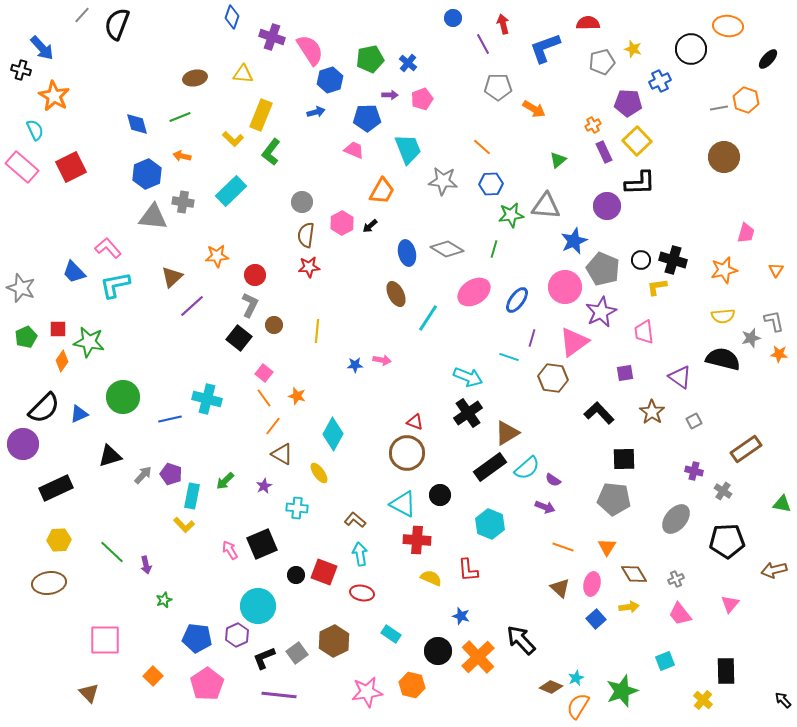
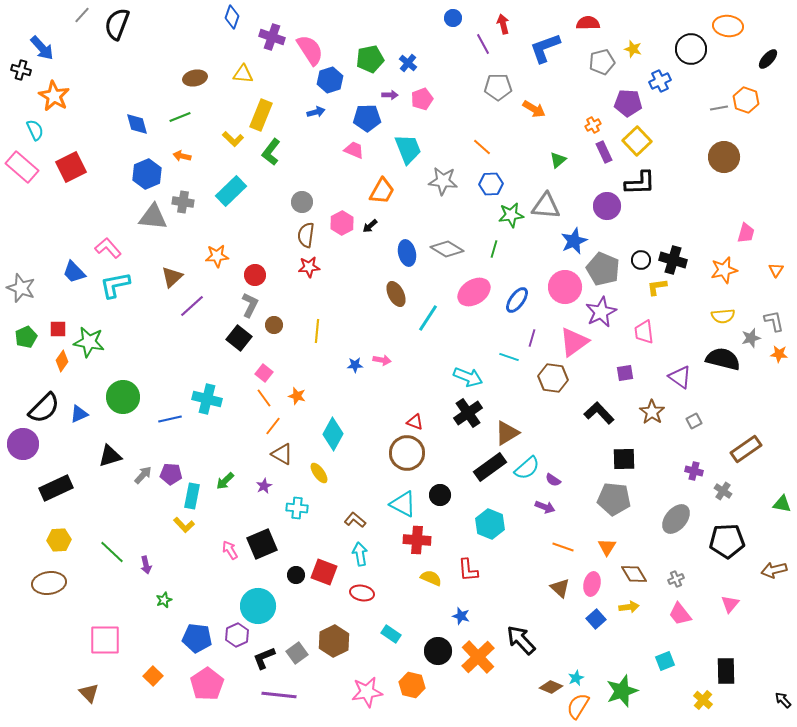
purple pentagon at (171, 474): rotated 15 degrees counterclockwise
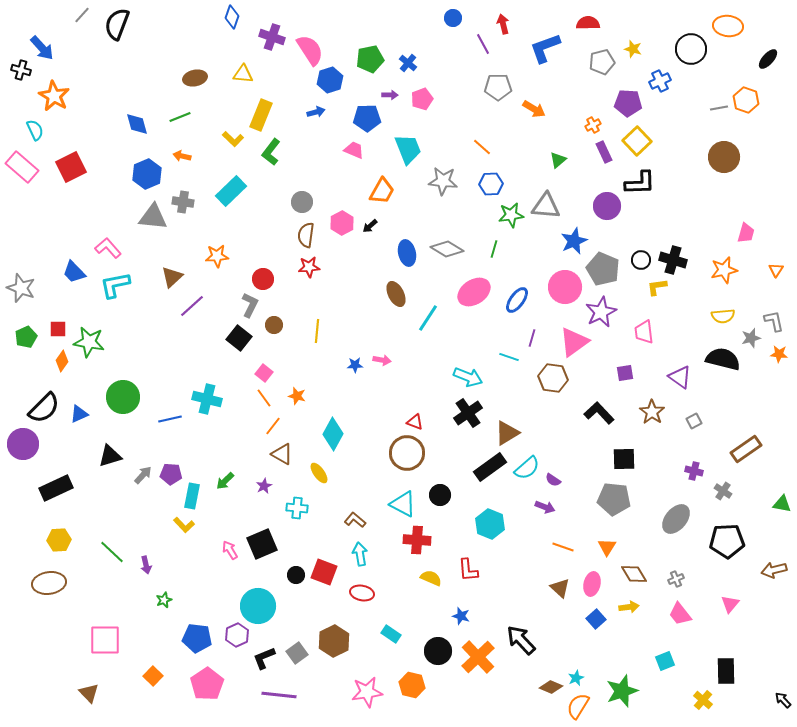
red circle at (255, 275): moved 8 px right, 4 px down
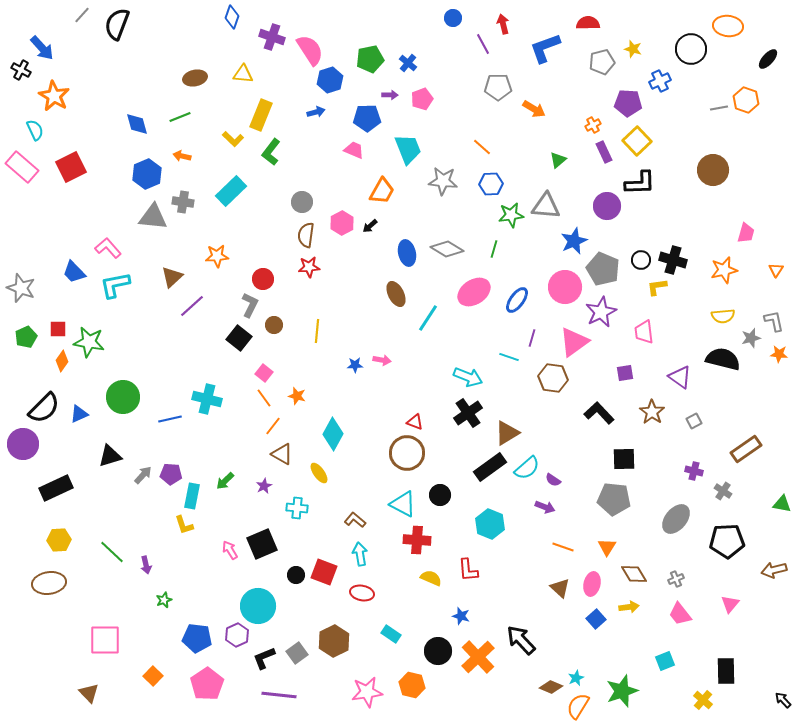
black cross at (21, 70): rotated 12 degrees clockwise
brown circle at (724, 157): moved 11 px left, 13 px down
yellow L-shape at (184, 525): rotated 25 degrees clockwise
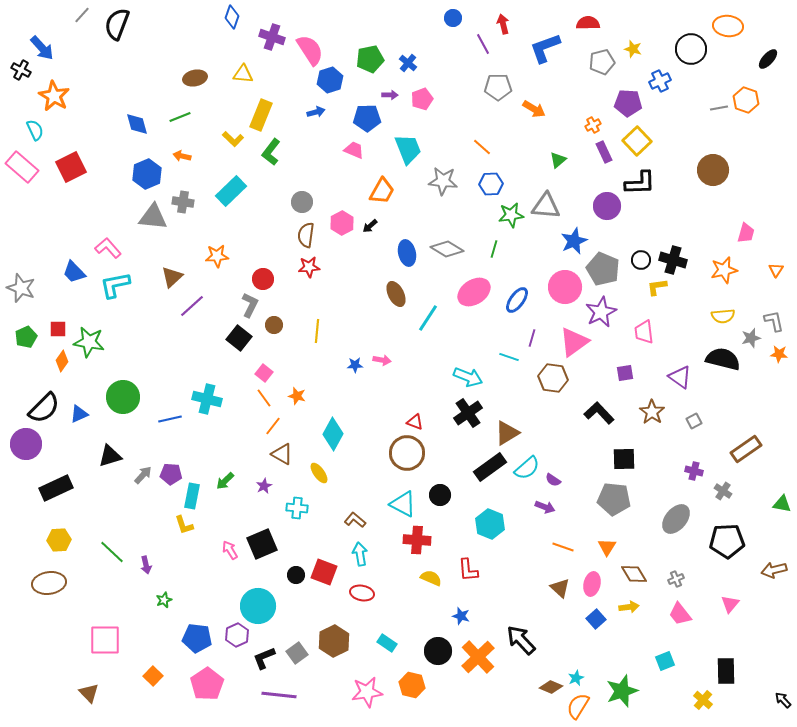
purple circle at (23, 444): moved 3 px right
cyan rectangle at (391, 634): moved 4 px left, 9 px down
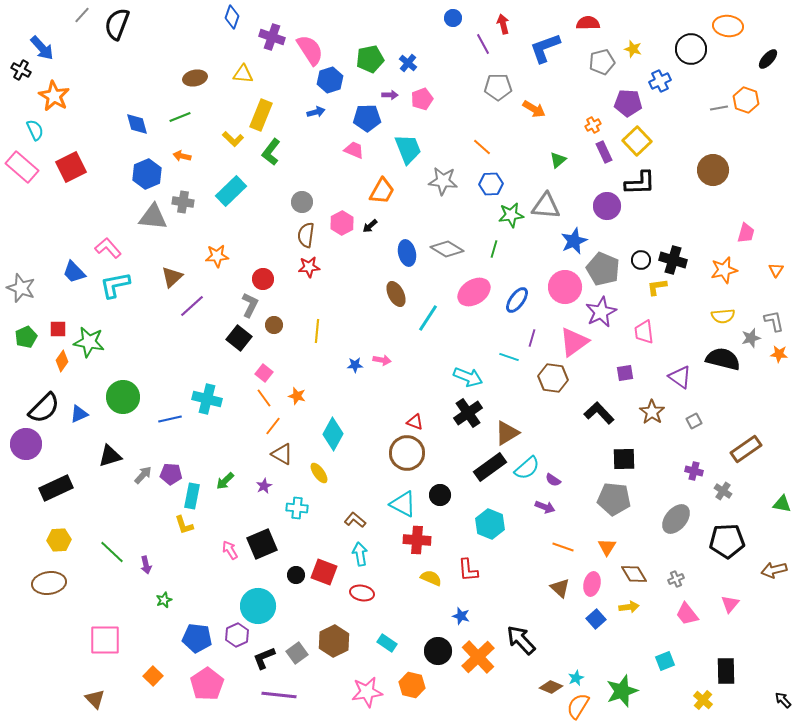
pink trapezoid at (680, 614): moved 7 px right
brown triangle at (89, 693): moved 6 px right, 6 px down
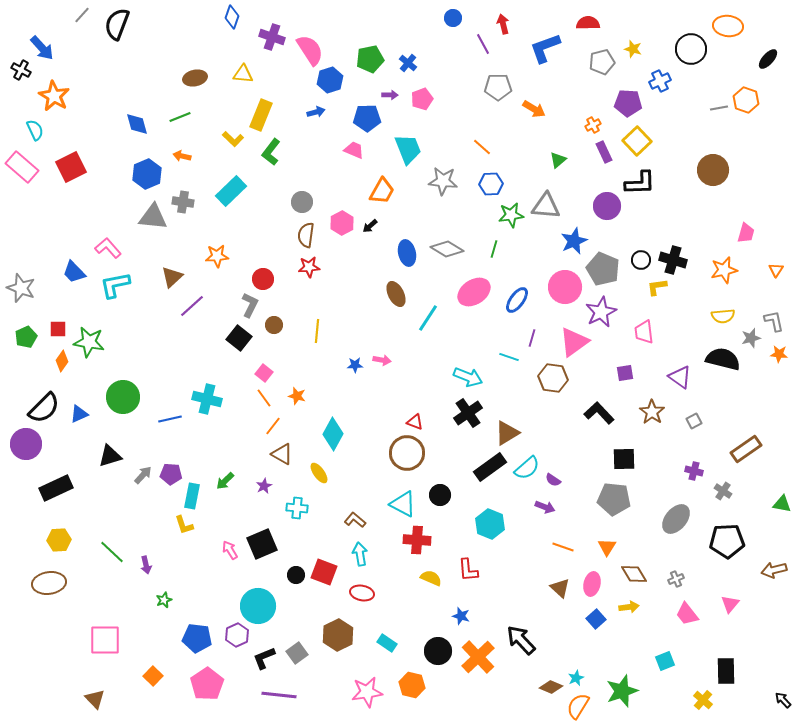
brown hexagon at (334, 641): moved 4 px right, 6 px up
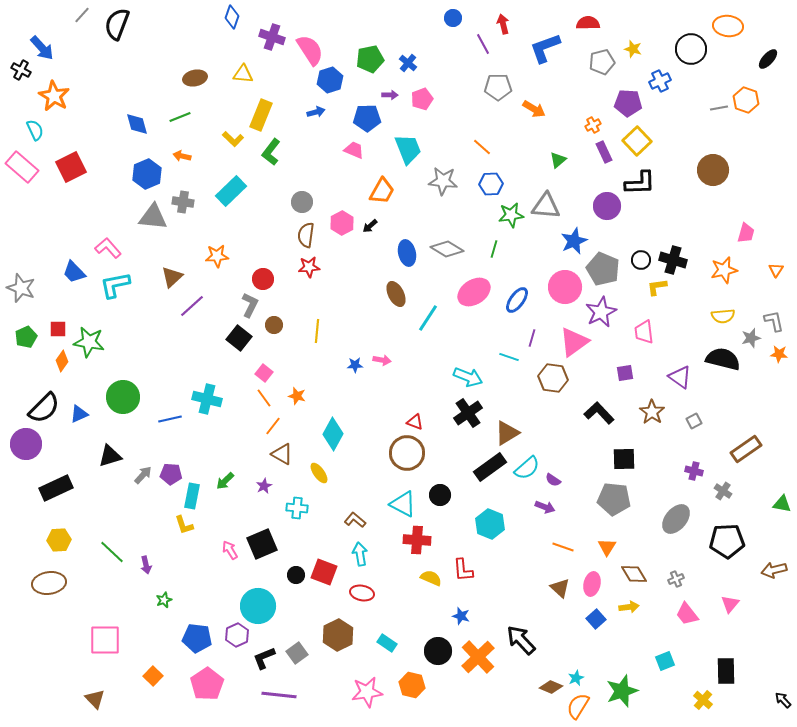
red L-shape at (468, 570): moved 5 px left
